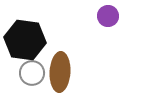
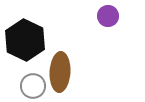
black hexagon: rotated 18 degrees clockwise
gray circle: moved 1 px right, 13 px down
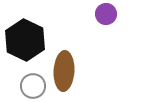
purple circle: moved 2 px left, 2 px up
brown ellipse: moved 4 px right, 1 px up
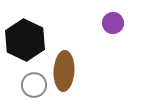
purple circle: moved 7 px right, 9 px down
gray circle: moved 1 px right, 1 px up
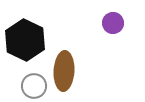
gray circle: moved 1 px down
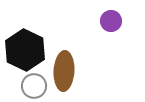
purple circle: moved 2 px left, 2 px up
black hexagon: moved 10 px down
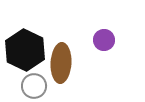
purple circle: moved 7 px left, 19 px down
brown ellipse: moved 3 px left, 8 px up
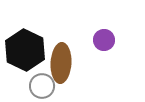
gray circle: moved 8 px right
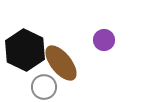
brown ellipse: rotated 42 degrees counterclockwise
gray circle: moved 2 px right, 1 px down
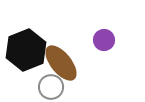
black hexagon: moved 1 px right; rotated 12 degrees clockwise
gray circle: moved 7 px right
